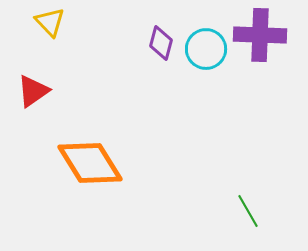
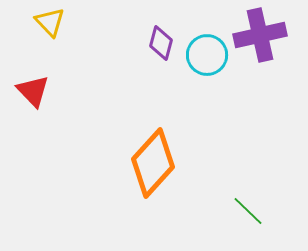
purple cross: rotated 15 degrees counterclockwise
cyan circle: moved 1 px right, 6 px down
red triangle: rotated 39 degrees counterclockwise
orange diamond: moved 63 px right; rotated 74 degrees clockwise
green line: rotated 16 degrees counterclockwise
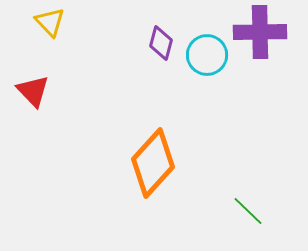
purple cross: moved 3 px up; rotated 12 degrees clockwise
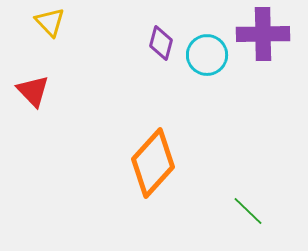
purple cross: moved 3 px right, 2 px down
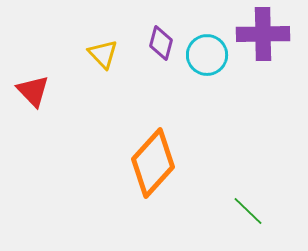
yellow triangle: moved 53 px right, 32 px down
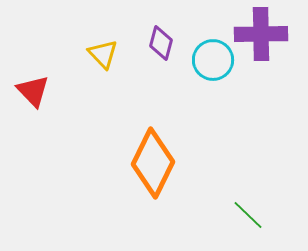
purple cross: moved 2 px left
cyan circle: moved 6 px right, 5 px down
orange diamond: rotated 16 degrees counterclockwise
green line: moved 4 px down
